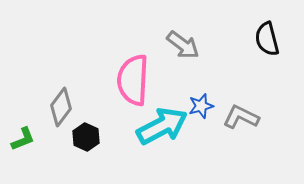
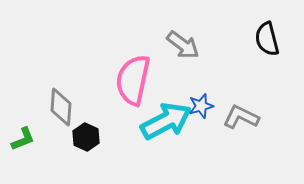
pink semicircle: rotated 9 degrees clockwise
gray diamond: rotated 33 degrees counterclockwise
cyan arrow: moved 4 px right, 5 px up
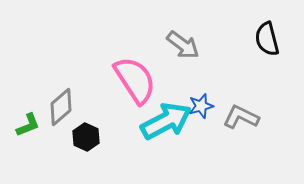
pink semicircle: moved 2 px right; rotated 135 degrees clockwise
gray diamond: rotated 45 degrees clockwise
green L-shape: moved 5 px right, 14 px up
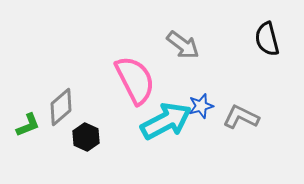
pink semicircle: rotated 6 degrees clockwise
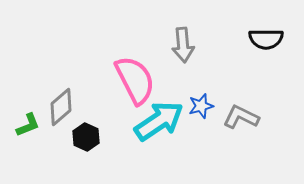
black semicircle: moved 1 px left; rotated 76 degrees counterclockwise
gray arrow: rotated 48 degrees clockwise
cyan arrow: moved 7 px left; rotated 6 degrees counterclockwise
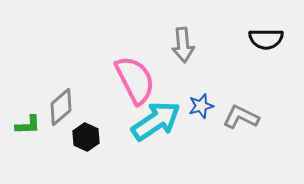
cyan arrow: moved 3 px left
green L-shape: rotated 20 degrees clockwise
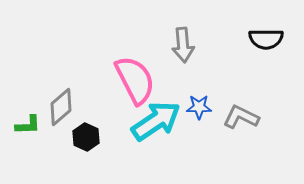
blue star: moved 2 px left, 1 px down; rotated 15 degrees clockwise
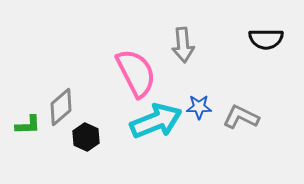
pink semicircle: moved 1 px right, 7 px up
cyan arrow: rotated 12 degrees clockwise
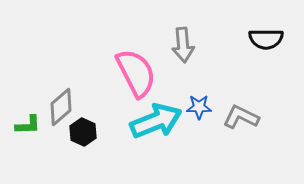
black hexagon: moved 3 px left, 5 px up
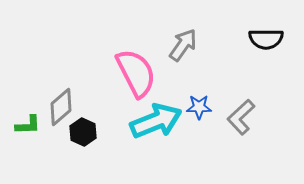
gray arrow: rotated 140 degrees counterclockwise
gray L-shape: rotated 69 degrees counterclockwise
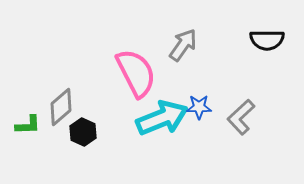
black semicircle: moved 1 px right, 1 px down
cyan arrow: moved 6 px right, 3 px up
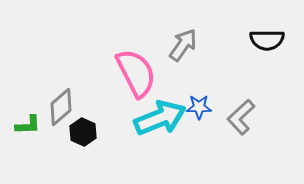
cyan arrow: moved 2 px left
